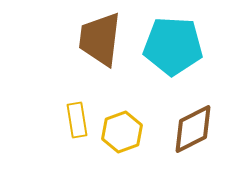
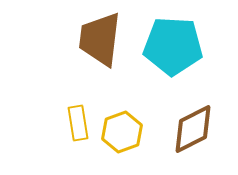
yellow rectangle: moved 1 px right, 3 px down
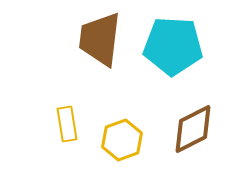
yellow rectangle: moved 11 px left, 1 px down
yellow hexagon: moved 8 px down
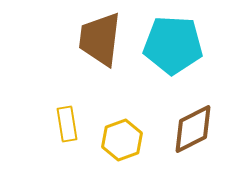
cyan pentagon: moved 1 px up
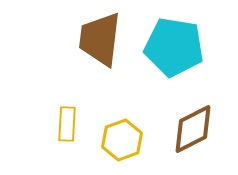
cyan pentagon: moved 1 px right, 2 px down; rotated 6 degrees clockwise
yellow rectangle: rotated 12 degrees clockwise
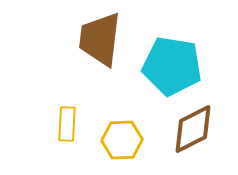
cyan pentagon: moved 2 px left, 19 px down
yellow hexagon: rotated 18 degrees clockwise
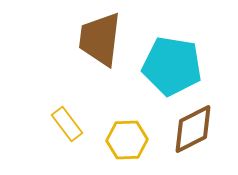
yellow rectangle: rotated 40 degrees counterclockwise
yellow hexagon: moved 5 px right
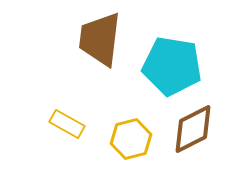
yellow rectangle: rotated 24 degrees counterclockwise
yellow hexagon: moved 4 px right, 1 px up; rotated 12 degrees counterclockwise
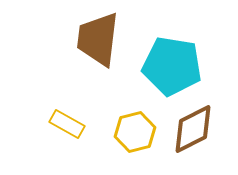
brown trapezoid: moved 2 px left
yellow hexagon: moved 4 px right, 7 px up
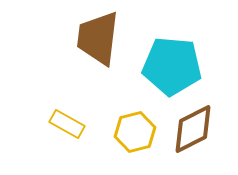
brown trapezoid: moved 1 px up
cyan pentagon: rotated 4 degrees counterclockwise
